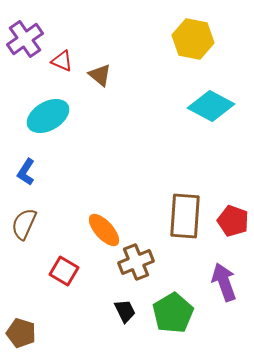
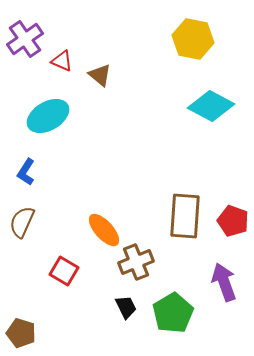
brown semicircle: moved 2 px left, 2 px up
black trapezoid: moved 1 px right, 4 px up
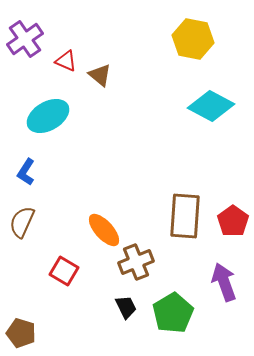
red triangle: moved 4 px right
red pentagon: rotated 16 degrees clockwise
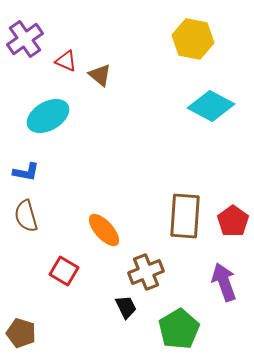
blue L-shape: rotated 112 degrees counterclockwise
brown semicircle: moved 4 px right, 6 px up; rotated 40 degrees counterclockwise
brown cross: moved 10 px right, 10 px down
green pentagon: moved 6 px right, 16 px down
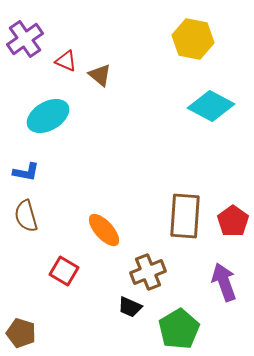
brown cross: moved 2 px right
black trapezoid: moved 4 px right; rotated 140 degrees clockwise
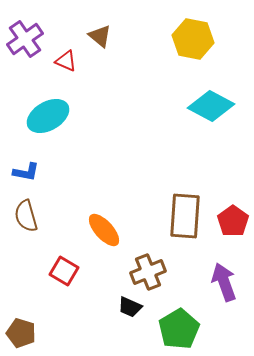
brown triangle: moved 39 px up
